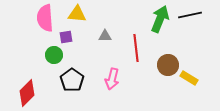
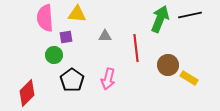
pink arrow: moved 4 px left
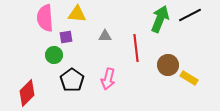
black line: rotated 15 degrees counterclockwise
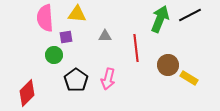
black pentagon: moved 4 px right
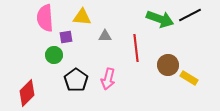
yellow triangle: moved 5 px right, 3 px down
green arrow: rotated 88 degrees clockwise
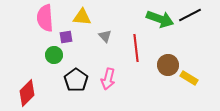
gray triangle: rotated 48 degrees clockwise
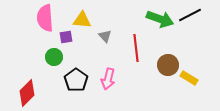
yellow triangle: moved 3 px down
green circle: moved 2 px down
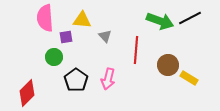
black line: moved 3 px down
green arrow: moved 2 px down
red line: moved 2 px down; rotated 12 degrees clockwise
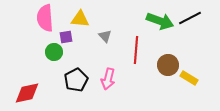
yellow triangle: moved 2 px left, 1 px up
green circle: moved 5 px up
black pentagon: rotated 10 degrees clockwise
red diamond: rotated 32 degrees clockwise
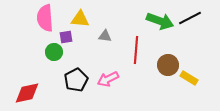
gray triangle: rotated 40 degrees counterclockwise
pink arrow: rotated 50 degrees clockwise
